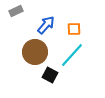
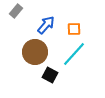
gray rectangle: rotated 24 degrees counterclockwise
cyan line: moved 2 px right, 1 px up
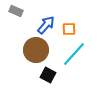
gray rectangle: rotated 72 degrees clockwise
orange square: moved 5 px left
brown circle: moved 1 px right, 2 px up
black square: moved 2 px left
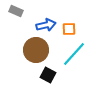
blue arrow: rotated 36 degrees clockwise
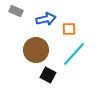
blue arrow: moved 6 px up
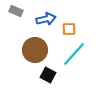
brown circle: moved 1 px left
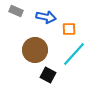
blue arrow: moved 2 px up; rotated 24 degrees clockwise
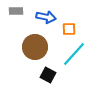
gray rectangle: rotated 24 degrees counterclockwise
brown circle: moved 3 px up
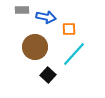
gray rectangle: moved 6 px right, 1 px up
black square: rotated 14 degrees clockwise
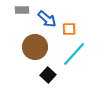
blue arrow: moved 1 px right, 2 px down; rotated 30 degrees clockwise
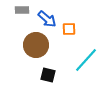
brown circle: moved 1 px right, 2 px up
cyan line: moved 12 px right, 6 px down
black square: rotated 28 degrees counterclockwise
